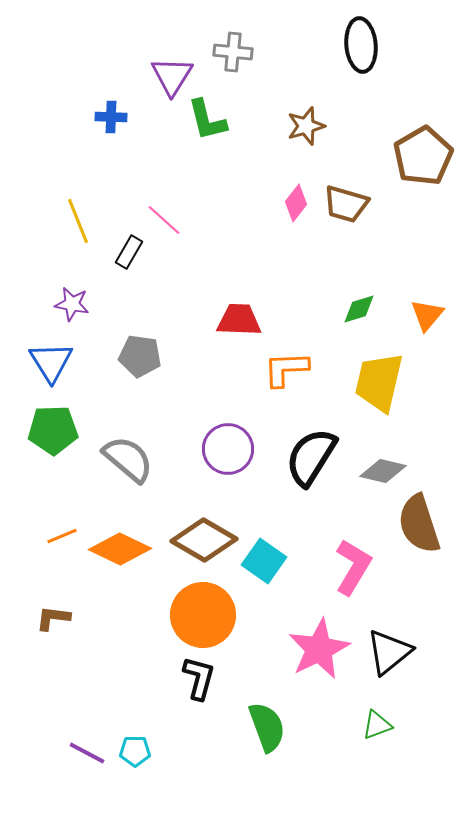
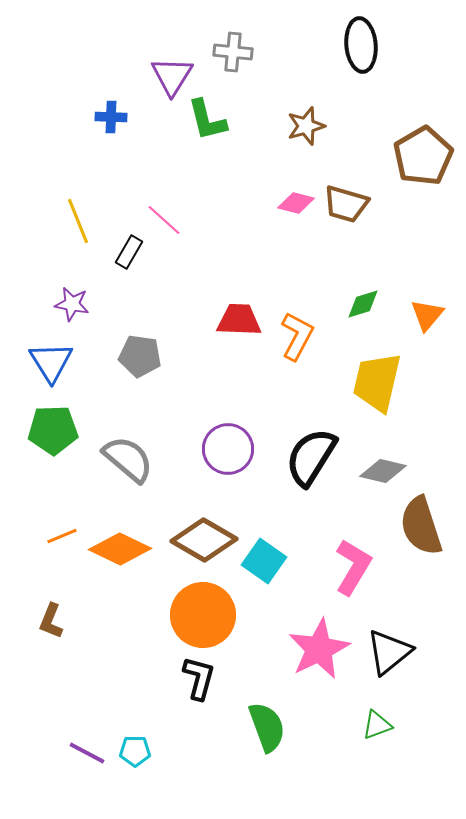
pink diamond: rotated 66 degrees clockwise
green diamond: moved 4 px right, 5 px up
orange L-shape: moved 11 px right, 33 px up; rotated 120 degrees clockwise
yellow trapezoid: moved 2 px left
brown semicircle: moved 2 px right, 2 px down
brown L-shape: moved 2 px left, 3 px down; rotated 75 degrees counterclockwise
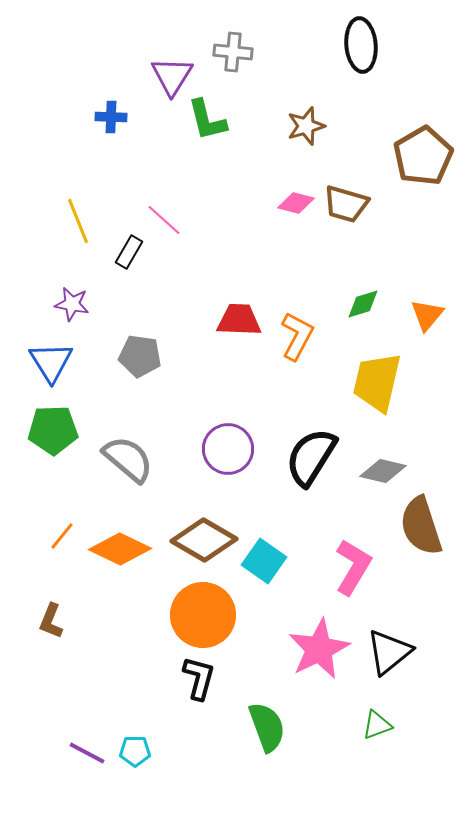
orange line: rotated 28 degrees counterclockwise
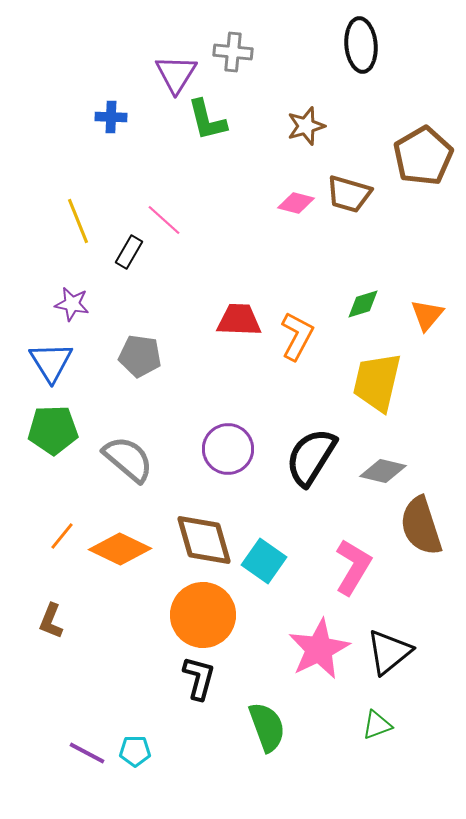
purple triangle: moved 4 px right, 2 px up
brown trapezoid: moved 3 px right, 10 px up
brown diamond: rotated 44 degrees clockwise
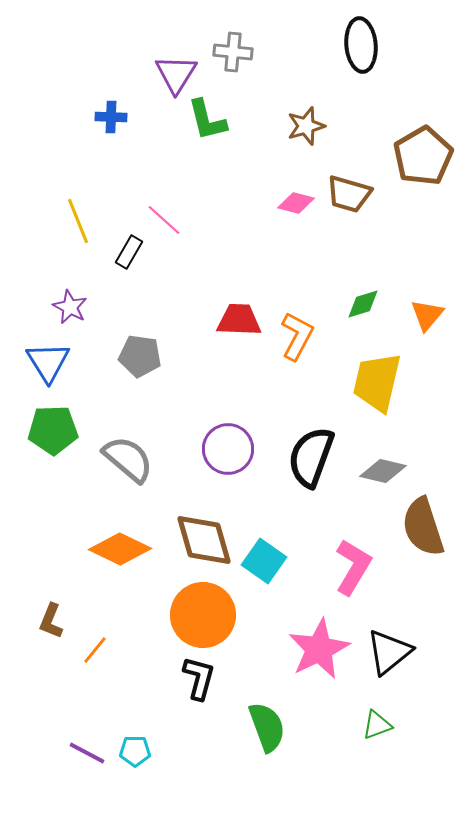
purple star: moved 2 px left, 3 px down; rotated 16 degrees clockwise
blue triangle: moved 3 px left
black semicircle: rotated 12 degrees counterclockwise
brown semicircle: moved 2 px right, 1 px down
orange line: moved 33 px right, 114 px down
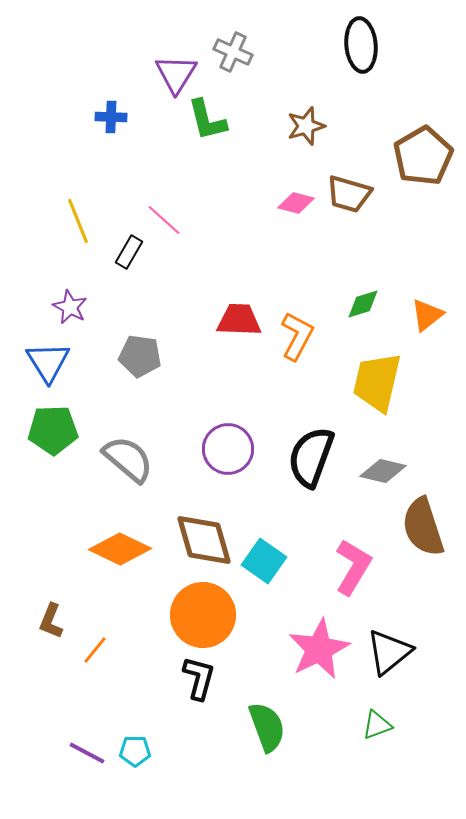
gray cross: rotated 18 degrees clockwise
orange triangle: rotated 12 degrees clockwise
